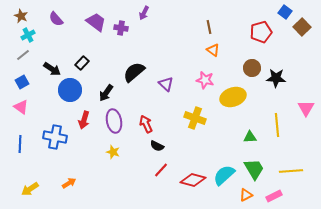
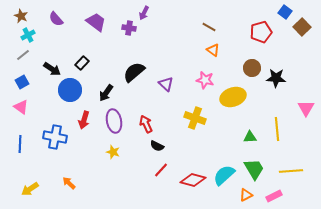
brown line at (209, 27): rotated 48 degrees counterclockwise
purple cross at (121, 28): moved 8 px right
yellow line at (277, 125): moved 4 px down
orange arrow at (69, 183): rotated 104 degrees counterclockwise
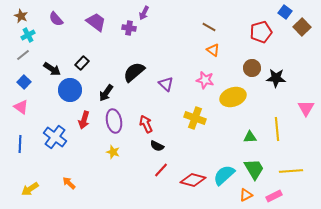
blue square at (22, 82): moved 2 px right; rotated 16 degrees counterclockwise
blue cross at (55, 137): rotated 25 degrees clockwise
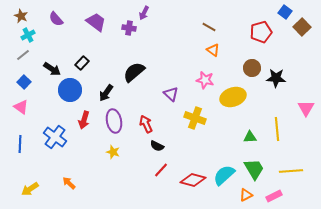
purple triangle at (166, 84): moved 5 px right, 10 px down
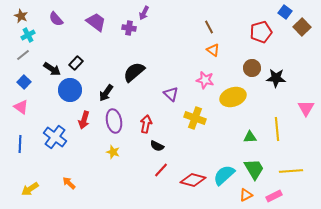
brown line at (209, 27): rotated 32 degrees clockwise
black rectangle at (82, 63): moved 6 px left
red arrow at (146, 124): rotated 36 degrees clockwise
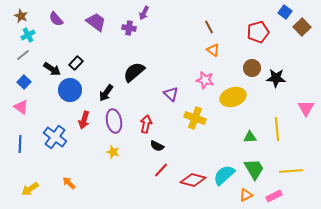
red pentagon at (261, 32): moved 3 px left
